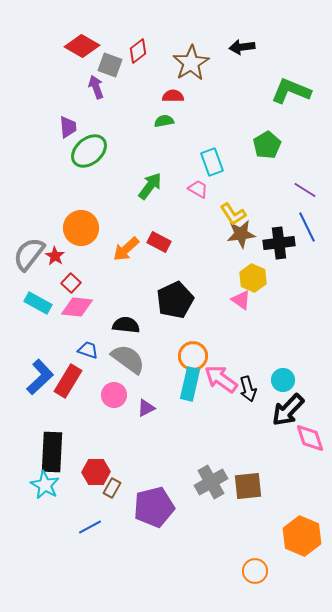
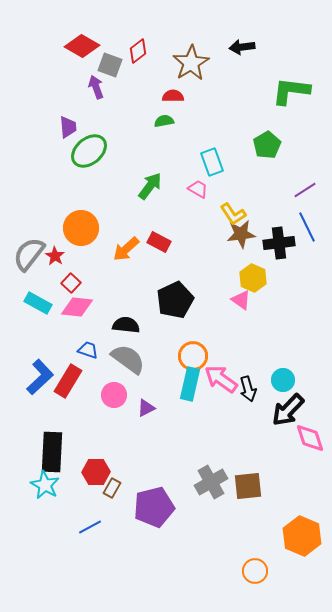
green L-shape at (291, 91): rotated 15 degrees counterclockwise
purple line at (305, 190): rotated 65 degrees counterclockwise
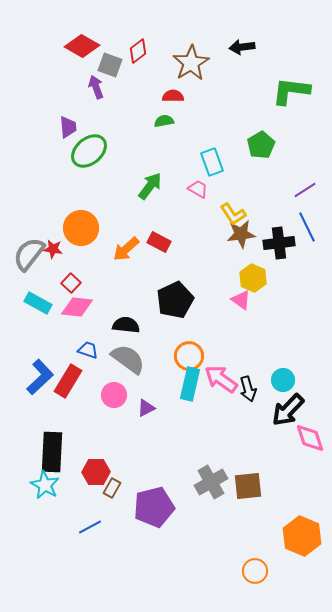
green pentagon at (267, 145): moved 6 px left
red star at (55, 256): moved 2 px left, 7 px up; rotated 24 degrees counterclockwise
orange circle at (193, 356): moved 4 px left
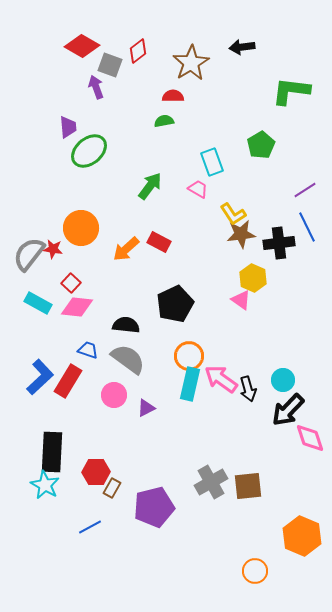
black pentagon at (175, 300): moved 4 px down
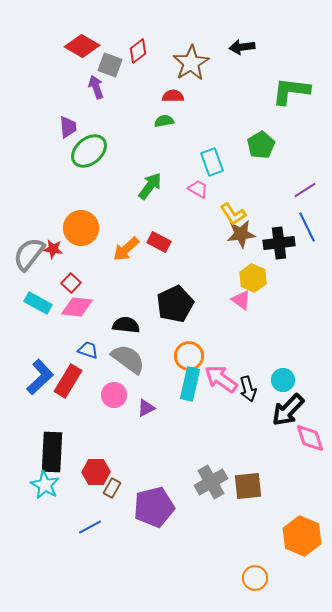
orange circle at (255, 571): moved 7 px down
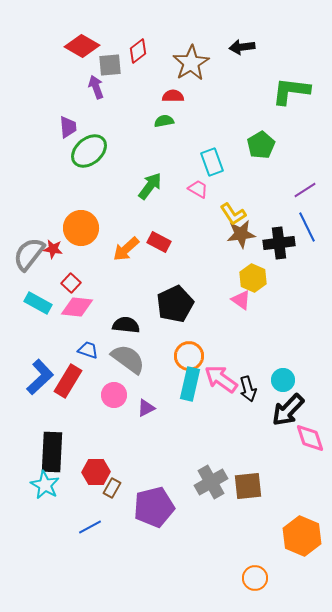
gray square at (110, 65): rotated 25 degrees counterclockwise
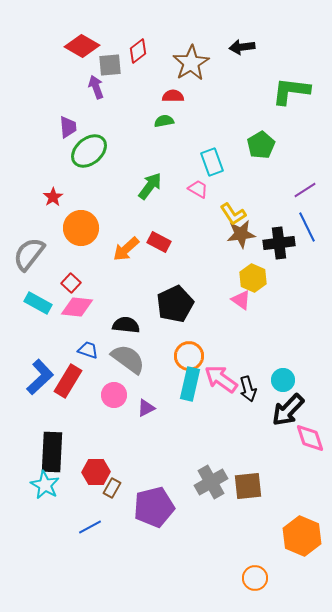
red star at (53, 249): moved 52 px up; rotated 30 degrees clockwise
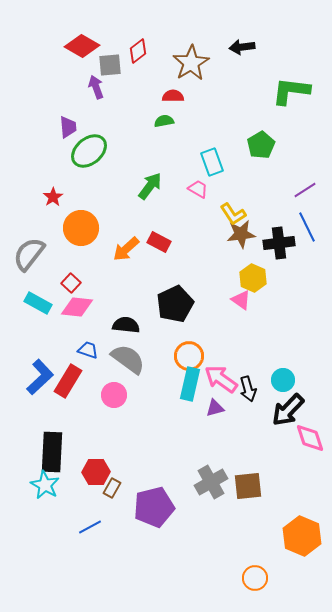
purple triangle at (146, 408): moved 69 px right; rotated 12 degrees clockwise
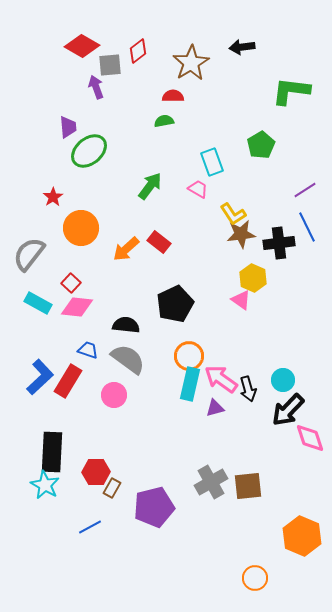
red rectangle at (159, 242): rotated 10 degrees clockwise
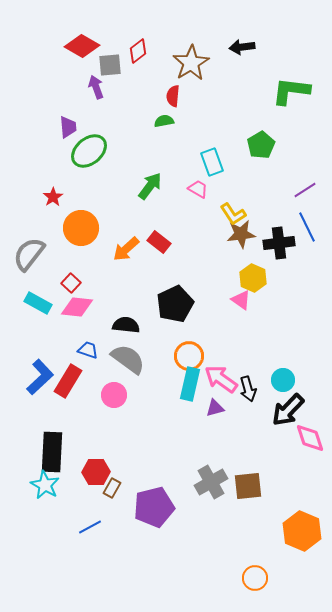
red semicircle at (173, 96): rotated 85 degrees counterclockwise
orange hexagon at (302, 536): moved 5 px up
